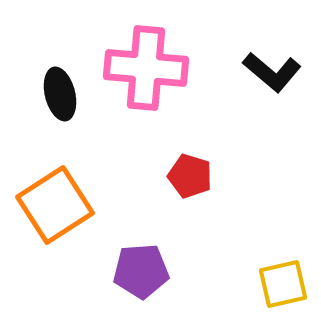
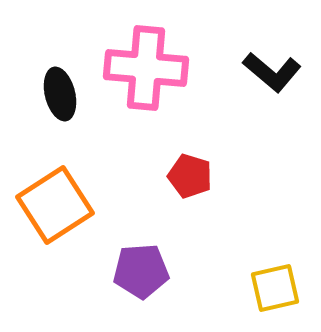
yellow square: moved 8 px left, 4 px down
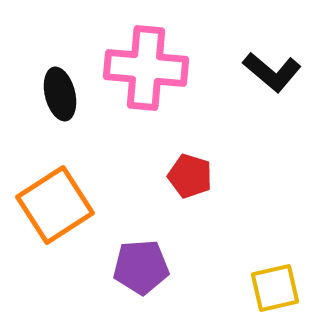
purple pentagon: moved 4 px up
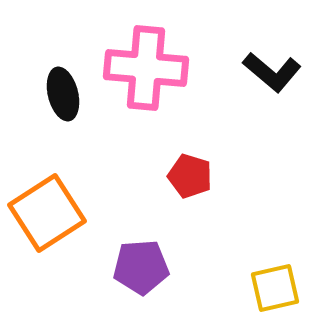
black ellipse: moved 3 px right
orange square: moved 8 px left, 8 px down
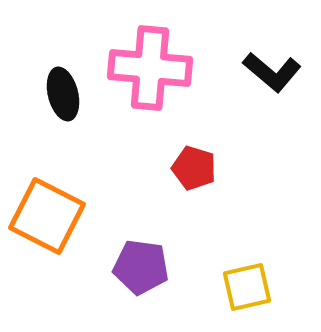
pink cross: moved 4 px right
red pentagon: moved 4 px right, 8 px up
orange square: moved 3 px down; rotated 30 degrees counterclockwise
purple pentagon: rotated 12 degrees clockwise
yellow square: moved 28 px left, 1 px up
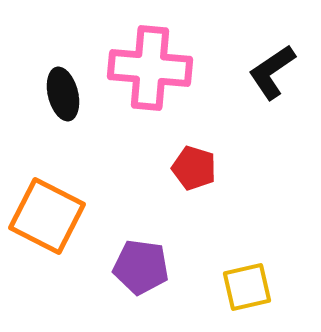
black L-shape: rotated 106 degrees clockwise
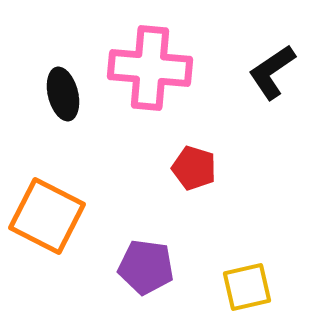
purple pentagon: moved 5 px right
